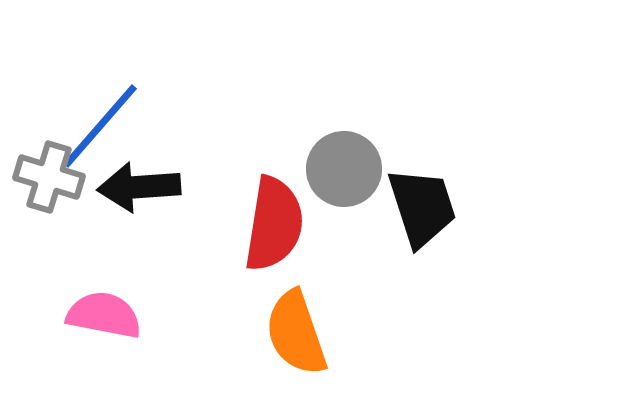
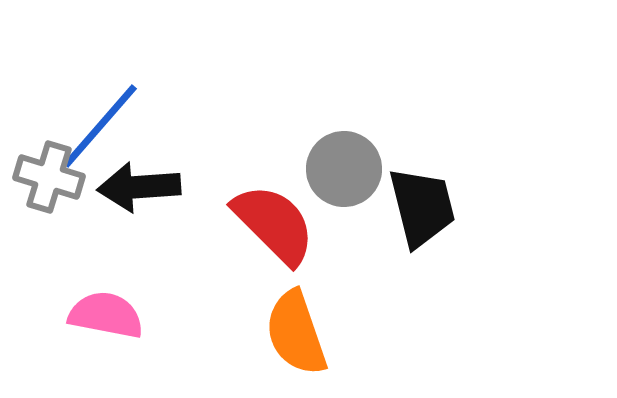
black trapezoid: rotated 4 degrees clockwise
red semicircle: rotated 54 degrees counterclockwise
pink semicircle: moved 2 px right
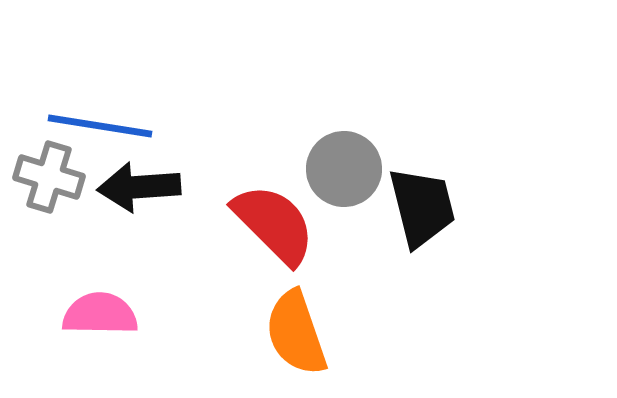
blue line: rotated 58 degrees clockwise
pink semicircle: moved 6 px left, 1 px up; rotated 10 degrees counterclockwise
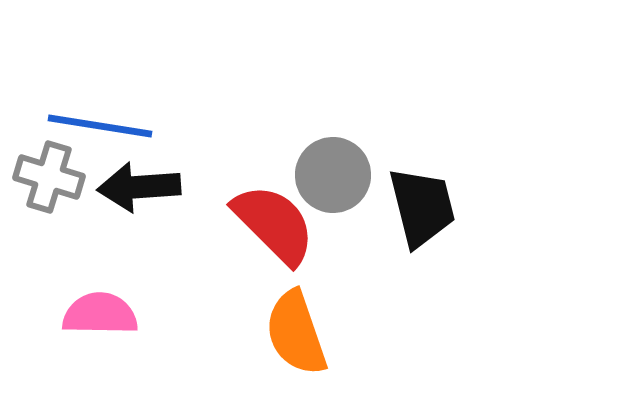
gray circle: moved 11 px left, 6 px down
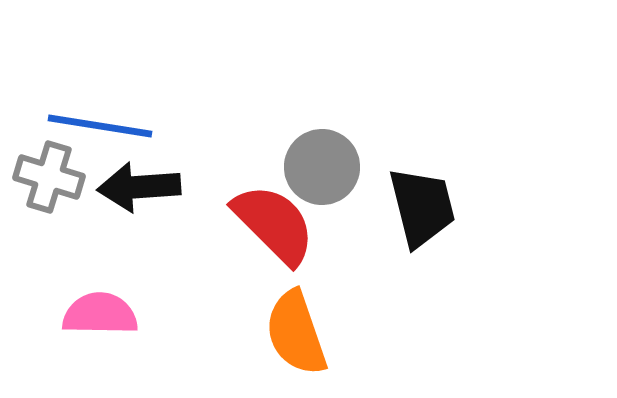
gray circle: moved 11 px left, 8 px up
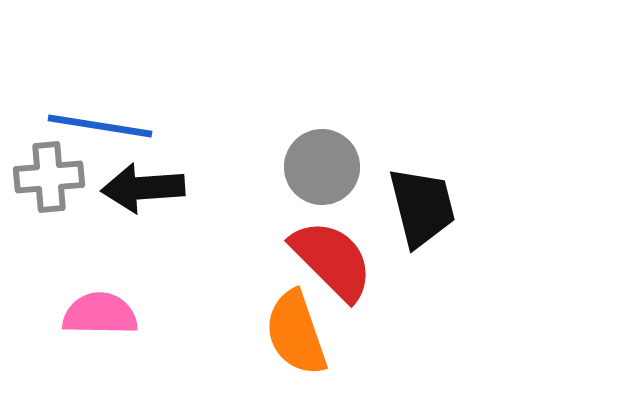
gray cross: rotated 22 degrees counterclockwise
black arrow: moved 4 px right, 1 px down
red semicircle: moved 58 px right, 36 px down
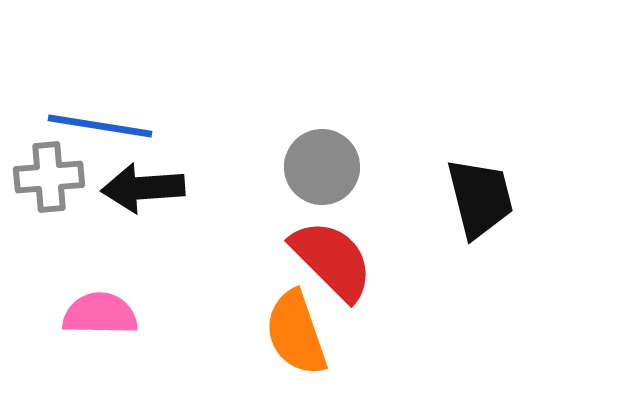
black trapezoid: moved 58 px right, 9 px up
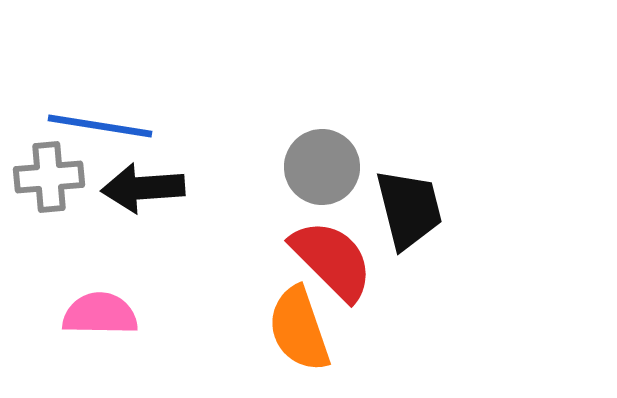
black trapezoid: moved 71 px left, 11 px down
orange semicircle: moved 3 px right, 4 px up
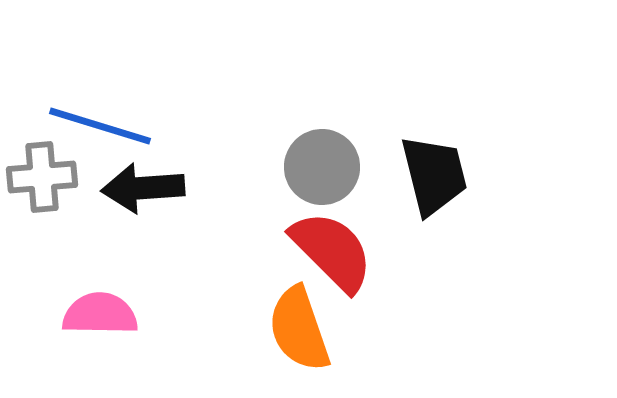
blue line: rotated 8 degrees clockwise
gray cross: moved 7 px left
black trapezoid: moved 25 px right, 34 px up
red semicircle: moved 9 px up
